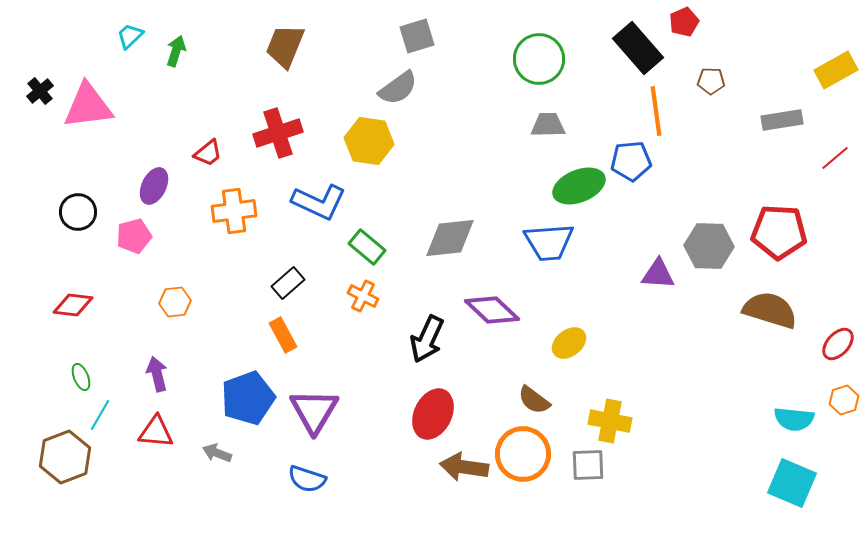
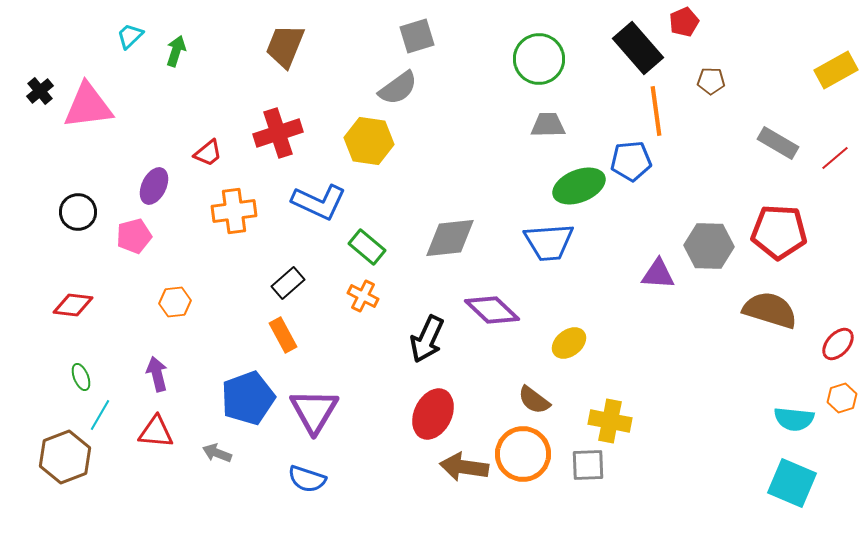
gray rectangle at (782, 120): moved 4 px left, 23 px down; rotated 39 degrees clockwise
orange hexagon at (844, 400): moved 2 px left, 2 px up
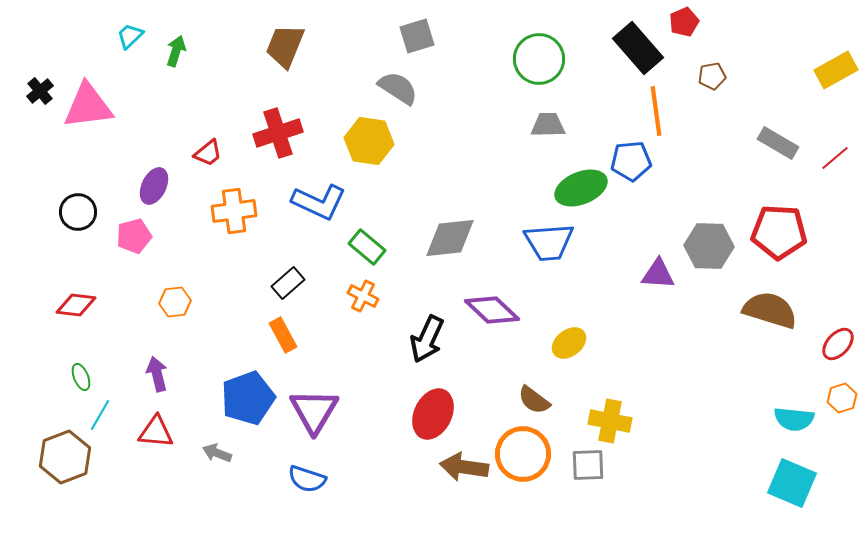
brown pentagon at (711, 81): moved 1 px right, 5 px up; rotated 12 degrees counterclockwise
gray semicircle at (398, 88): rotated 111 degrees counterclockwise
green ellipse at (579, 186): moved 2 px right, 2 px down
red diamond at (73, 305): moved 3 px right
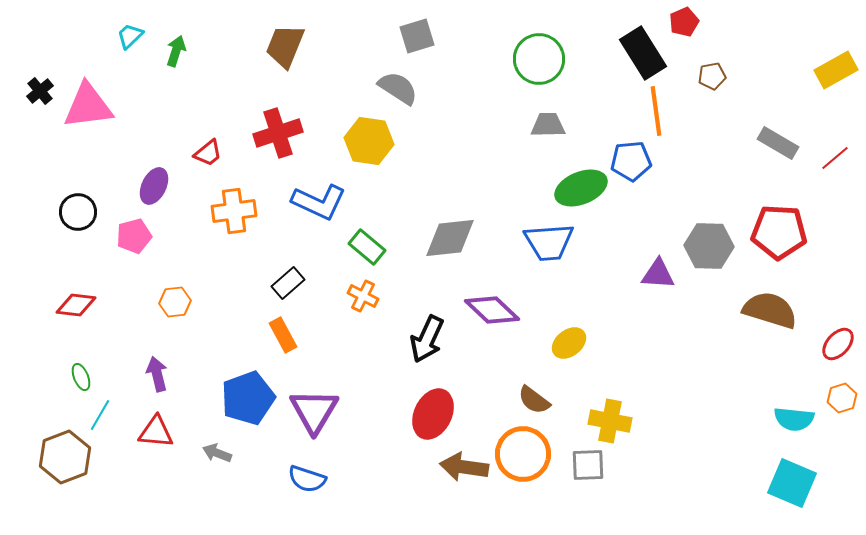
black rectangle at (638, 48): moved 5 px right, 5 px down; rotated 9 degrees clockwise
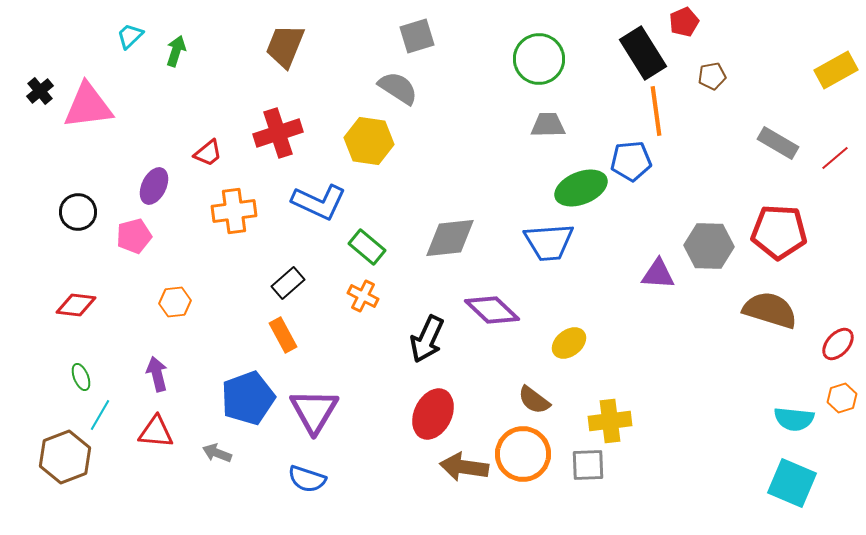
yellow cross at (610, 421): rotated 18 degrees counterclockwise
